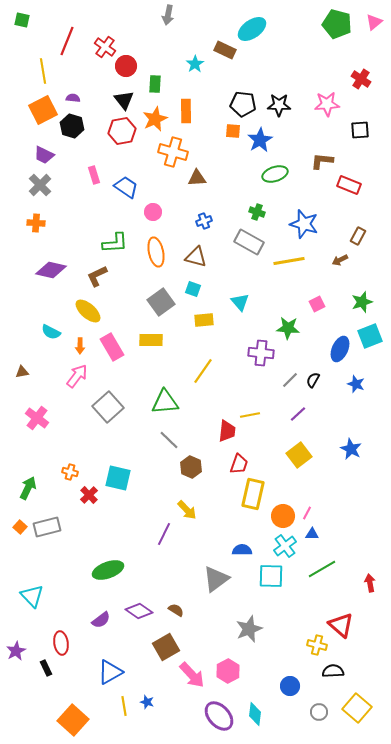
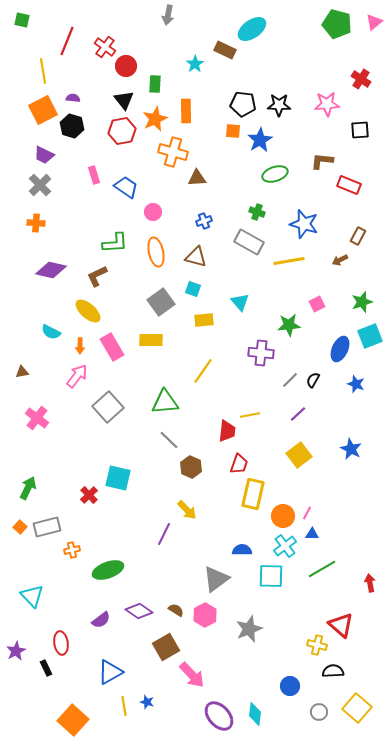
green star at (288, 328): moved 1 px right, 3 px up; rotated 10 degrees counterclockwise
orange cross at (70, 472): moved 2 px right, 78 px down; rotated 28 degrees counterclockwise
pink hexagon at (228, 671): moved 23 px left, 56 px up
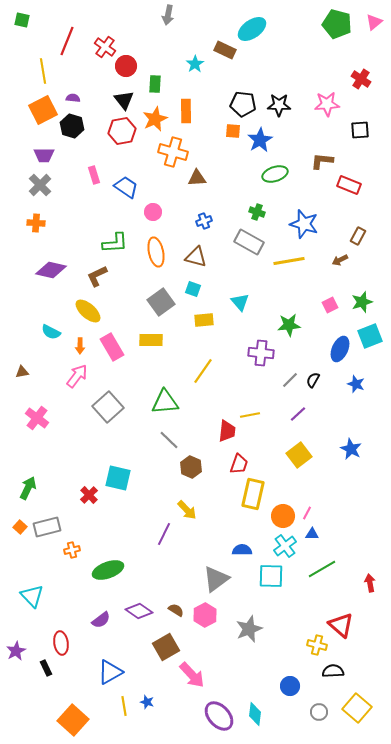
purple trapezoid at (44, 155): rotated 25 degrees counterclockwise
pink square at (317, 304): moved 13 px right, 1 px down
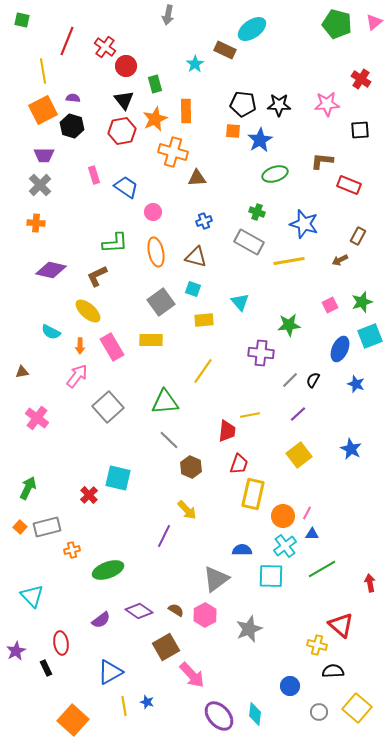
green rectangle at (155, 84): rotated 18 degrees counterclockwise
purple line at (164, 534): moved 2 px down
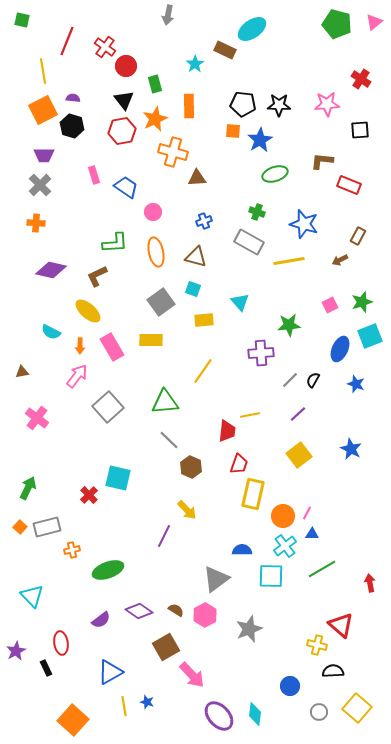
orange rectangle at (186, 111): moved 3 px right, 5 px up
purple cross at (261, 353): rotated 10 degrees counterclockwise
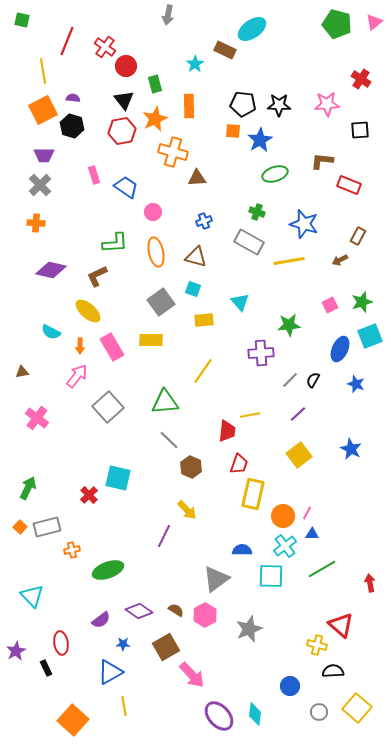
blue star at (147, 702): moved 24 px left, 58 px up; rotated 16 degrees counterclockwise
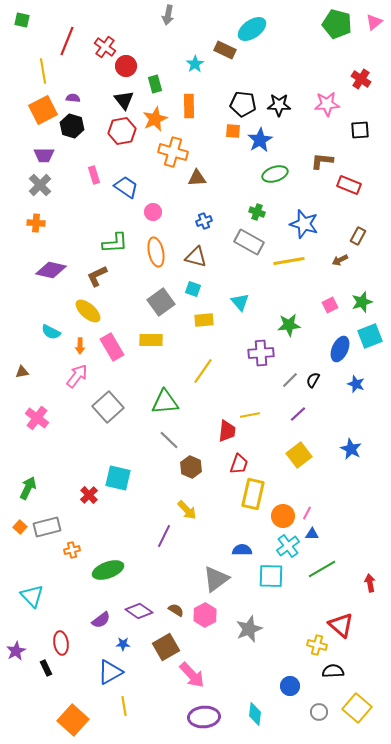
cyan cross at (285, 546): moved 3 px right
purple ellipse at (219, 716): moved 15 px left, 1 px down; rotated 52 degrees counterclockwise
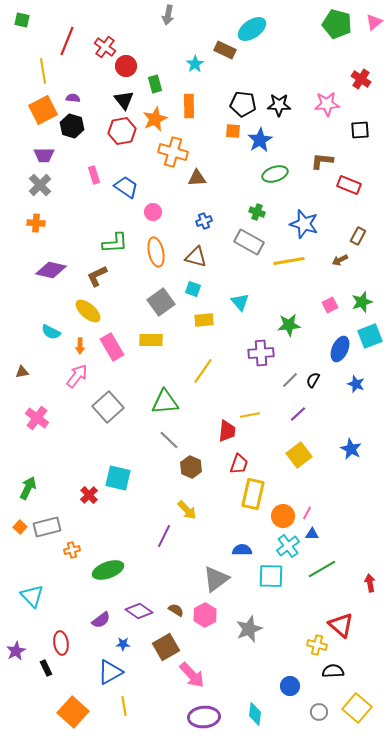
orange square at (73, 720): moved 8 px up
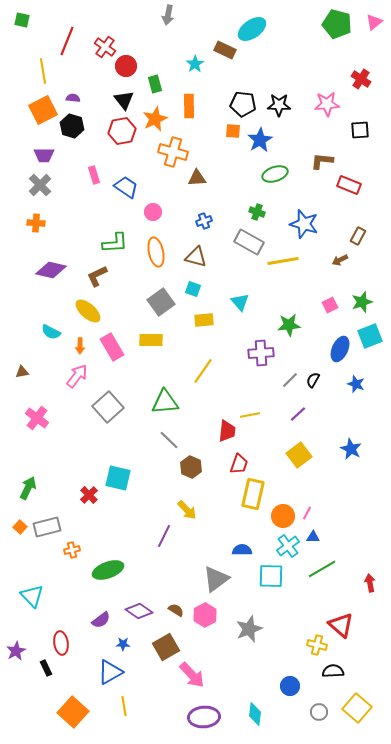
yellow line at (289, 261): moved 6 px left
blue triangle at (312, 534): moved 1 px right, 3 px down
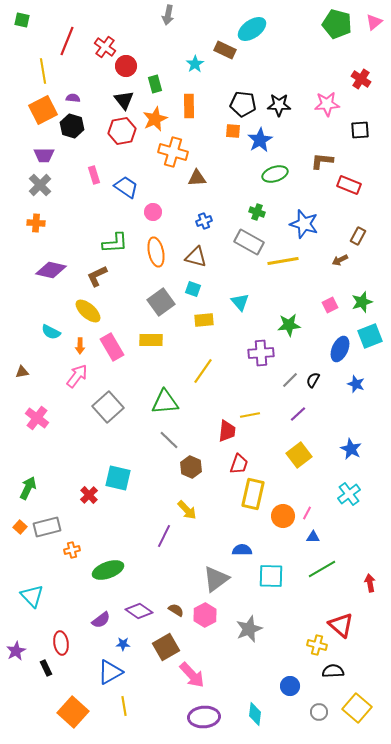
cyan cross at (288, 546): moved 61 px right, 52 px up
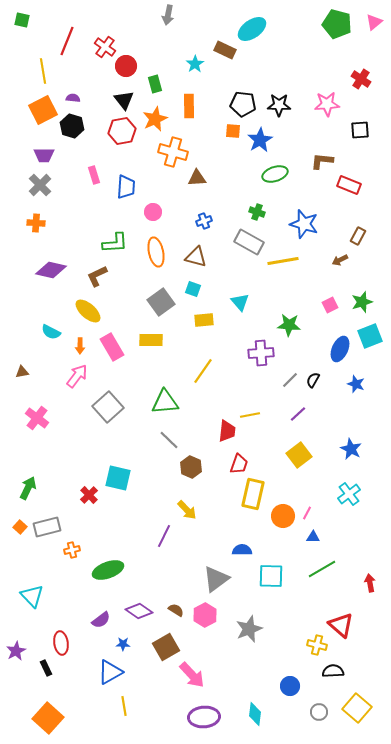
blue trapezoid at (126, 187): rotated 60 degrees clockwise
green star at (289, 325): rotated 10 degrees clockwise
orange square at (73, 712): moved 25 px left, 6 px down
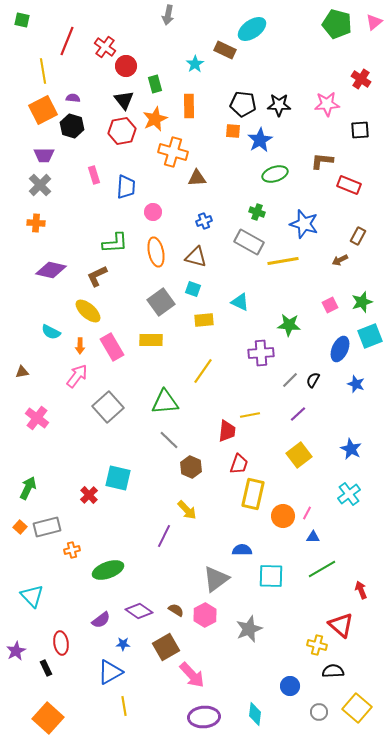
cyan triangle at (240, 302): rotated 24 degrees counterclockwise
red arrow at (370, 583): moved 9 px left, 7 px down; rotated 12 degrees counterclockwise
